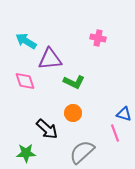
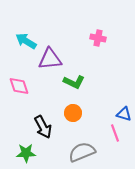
pink diamond: moved 6 px left, 5 px down
black arrow: moved 4 px left, 2 px up; rotated 20 degrees clockwise
gray semicircle: rotated 20 degrees clockwise
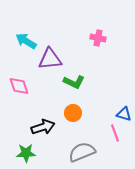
black arrow: rotated 80 degrees counterclockwise
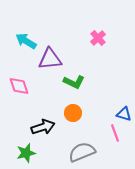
pink cross: rotated 35 degrees clockwise
green star: rotated 12 degrees counterclockwise
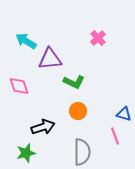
orange circle: moved 5 px right, 2 px up
pink line: moved 3 px down
gray semicircle: rotated 112 degrees clockwise
